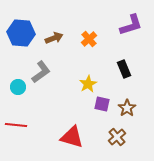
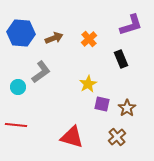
black rectangle: moved 3 px left, 10 px up
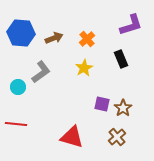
orange cross: moved 2 px left
yellow star: moved 4 px left, 16 px up
brown star: moved 4 px left
red line: moved 1 px up
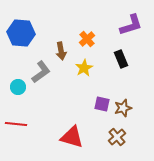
brown arrow: moved 7 px right, 13 px down; rotated 102 degrees clockwise
brown star: rotated 18 degrees clockwise
